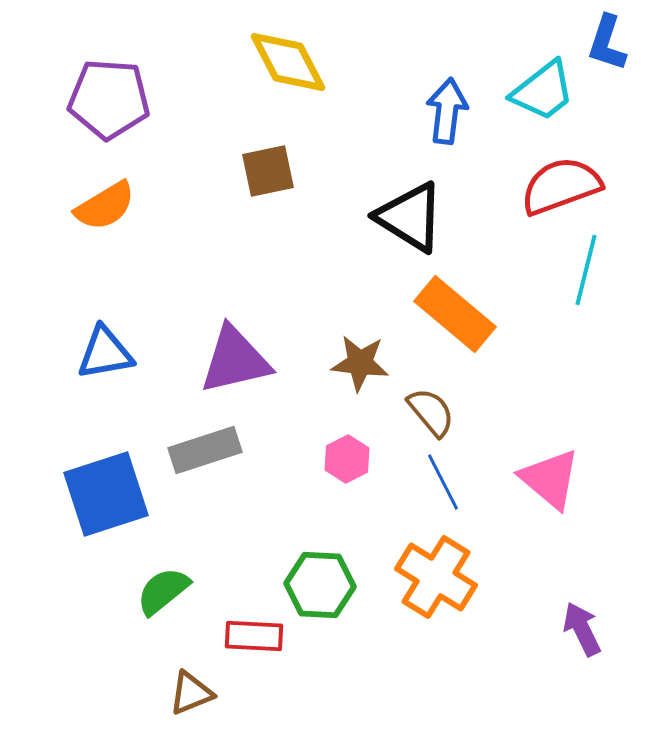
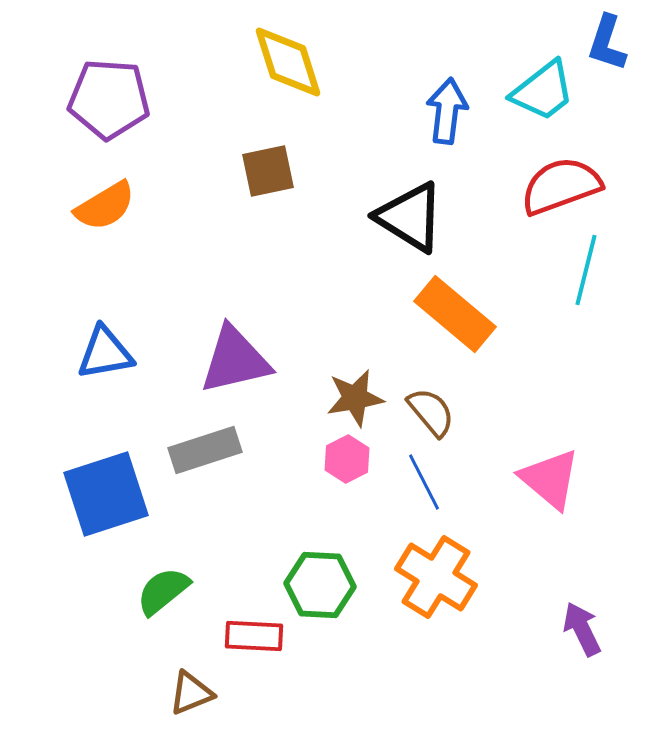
yellow diamond: rotated 10 degrees clockwise
brown star: moved 5 px left, 35 px down; rotated 16 degrees counterclockwise
blue line: moved 19 px left
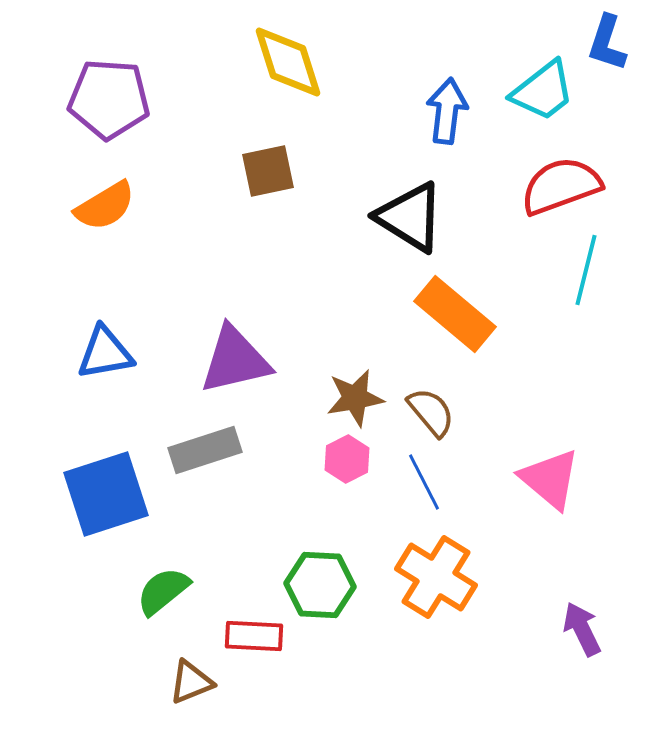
brown triangle: moved 11 px up
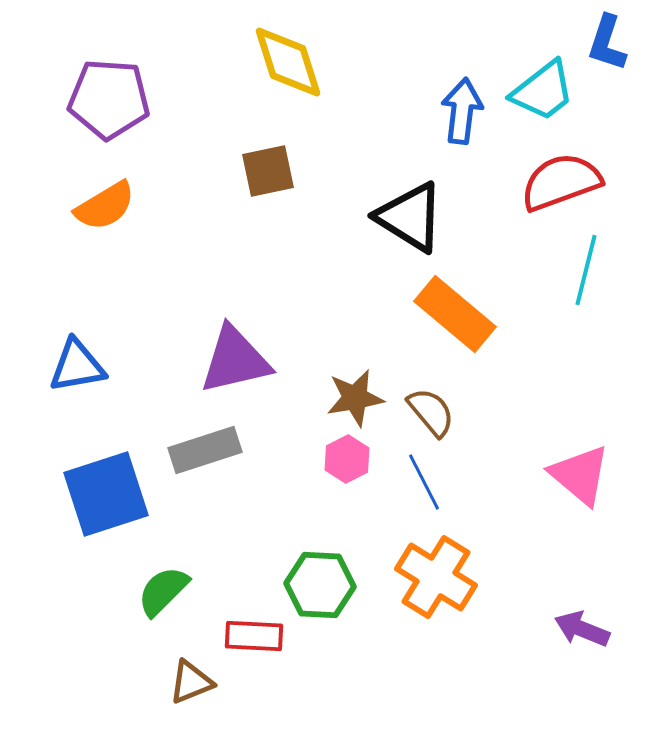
blue arrow: moved 15 px right
red semicircle: moved 4 px up
blue triangle: moved 28 px left, 13 px down
pink triangle: moved 30 px right, 4 px up
green semicircle: rotated 6 degrees counterclockwise
purple arrow: rotated 42 degrees counterclockwise
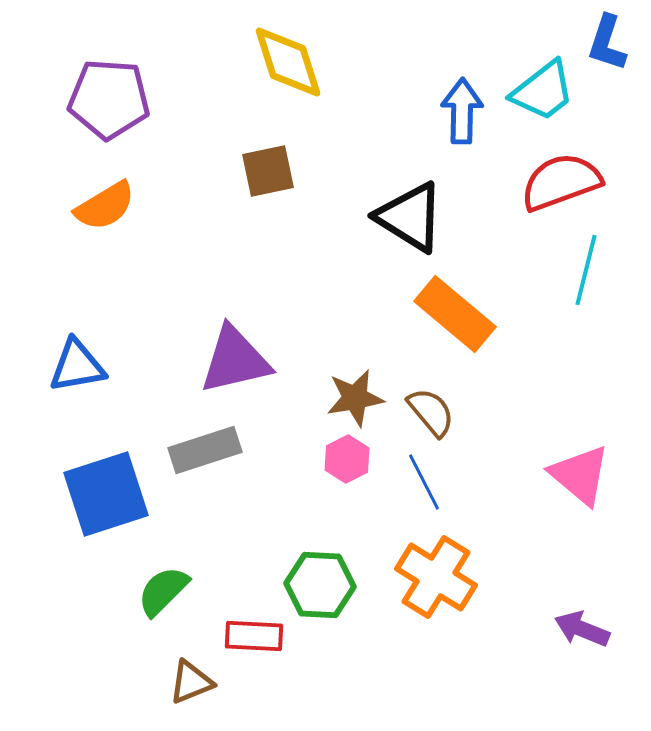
blue arrow: rotated 6 degrees counterclockwise
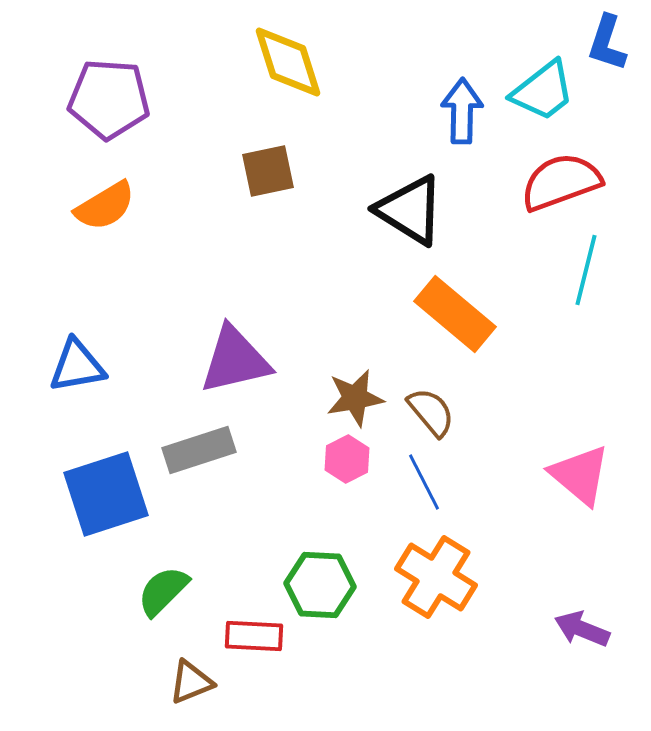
black triangle: moved 7 px up
gray rectangle: moved 6 px left
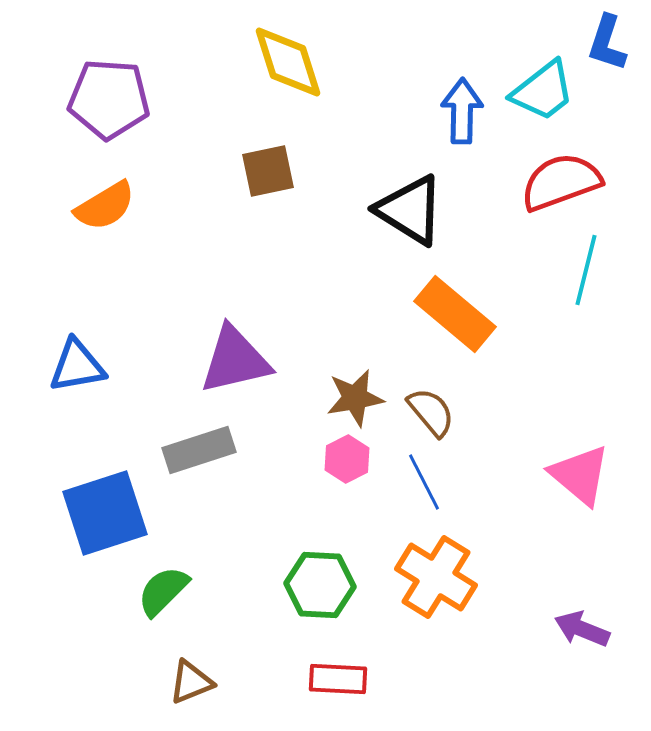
blue square: moved 1 px left, 19 px down
red rectangle: moved 84 px right, 43 px down
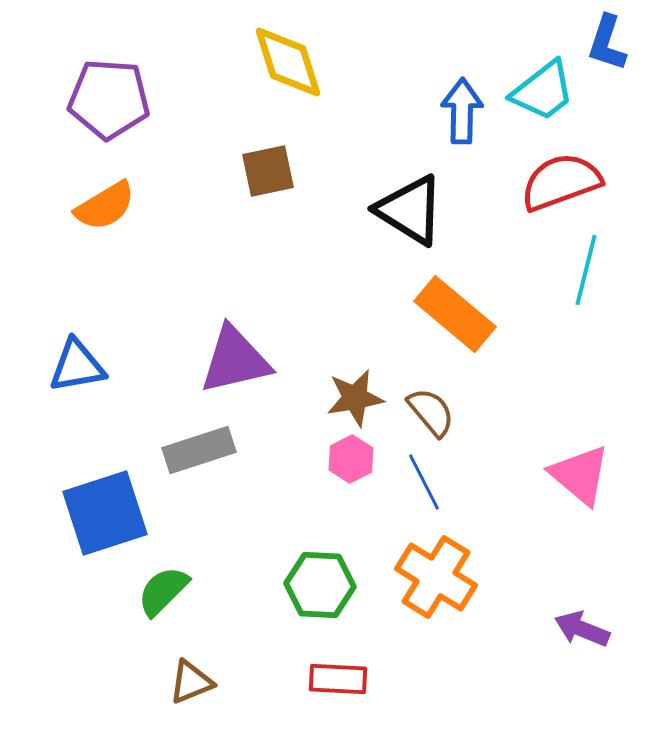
pink hexagon: moved 4 px right
